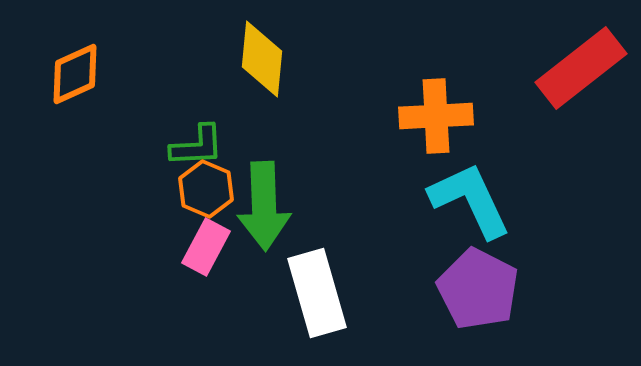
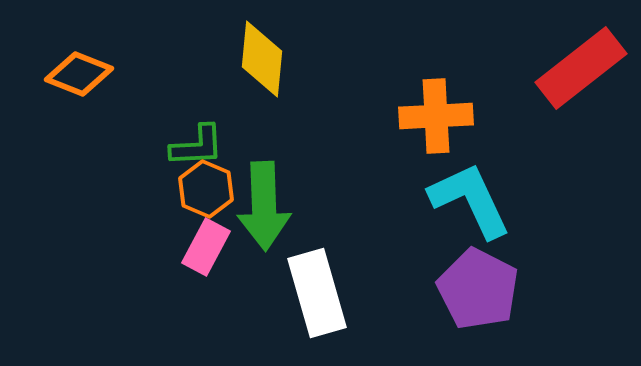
orange diamond: moved 4 px right; rotated 46 degrees clockwise
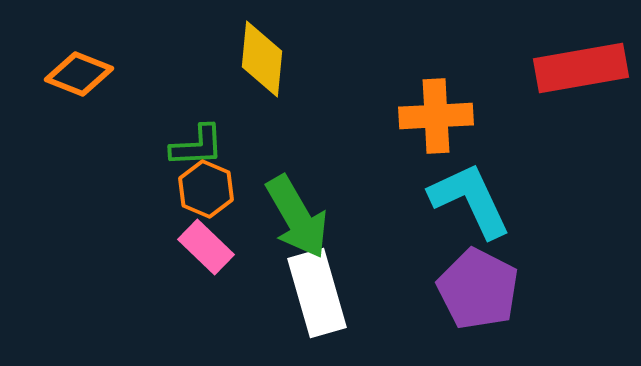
red rectangle: rotated 28 degrees clockwise
green arrow: moved 33 px right, 11 px down; rotated 28 degrees counterclockwise
pink rectangle: rotated 74 degrees counterclockwise
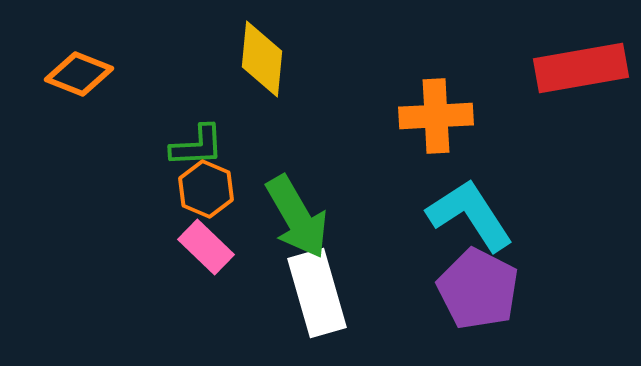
cyan L-shape: moved 15 px down; rotated 8 degrees counterclockwise
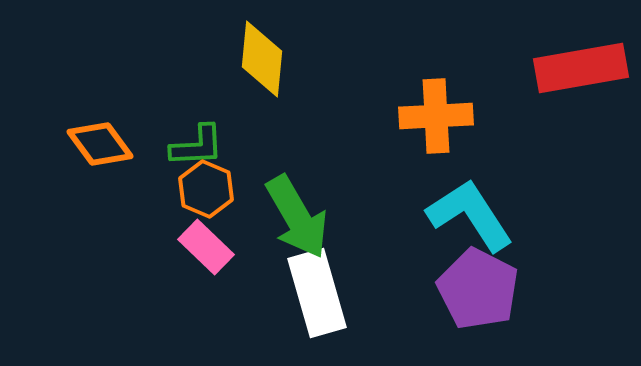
orange diamond: moved 21 px right, 70 px down; rotated 32 degrees clockwise
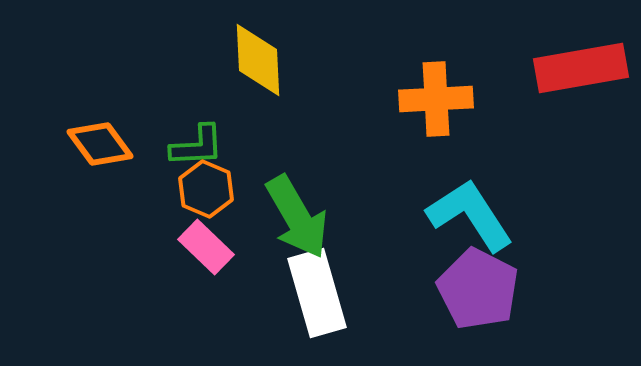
yellow diamond: moved 4 px left, 1 px down; rotated 8 degrees counterclockwise
orange cross: moved 17 px up
